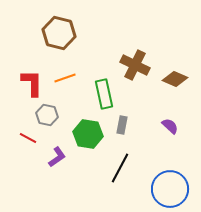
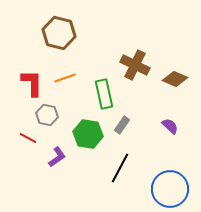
gray rectangle: rotated 24 degrees clockwise
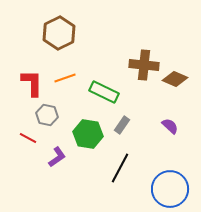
brown hexagon: rotated 20 degrees clockwise
brown cross: moved 9 px right; rotated 20 degrees counterclockwise
green rectangle: moved 2 px up; rotated 52 degrees counterclockwise
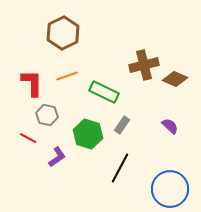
brown hexagon: moved 4 px right
brown cross: rotated 20 degrees counterclockwise
orange line: moved 2 px right, 2 px up
green hexagon: rotated 8 degrees clockwise
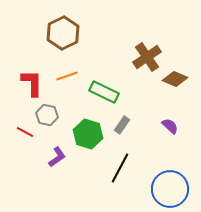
brown cross: moved 3 px right, 8 px up; rotated 20 degrees counterclockwise
red line: moved 3 px left, 6 px up
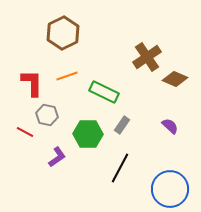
green hexagon: rotated 16 degrees counterclockwise
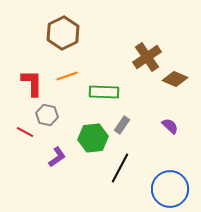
green rectangle: rotated 24 degrees counterclockwise
green hexagon: moved 5 px right, 4 px down; rotated 8 degrees counterclockwise
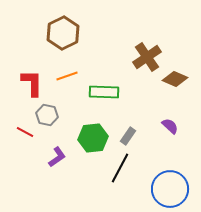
gray rectangle: moved 6 px right, 11 px down
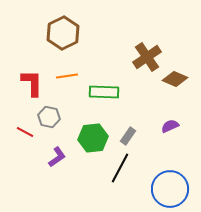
orange line: rotated 10 degrees clockwise
gray hexagon: moved 2 px right, 2 px down
purple semicircle: rotated 66 degrees counterclockwise
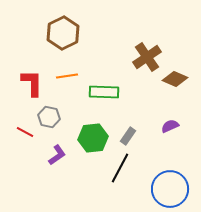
purple L-shape: moved 2 px up
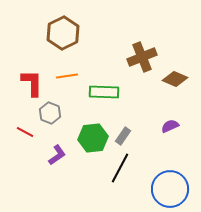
brown cross: moved 5 px left; rotated 12 degrees clockwise
gray hexagon: moved 1 px right, 4 px up; rotated 10 degrees clockwise
gray rectangle: moved 5 px left
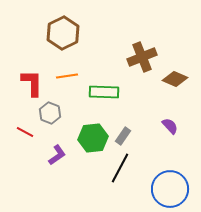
purple semicircle: rotated 72 degrees clockwise
